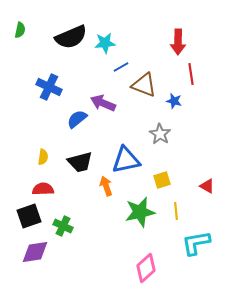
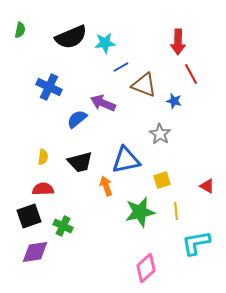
red line: rotated 20 degrees counterclockwise
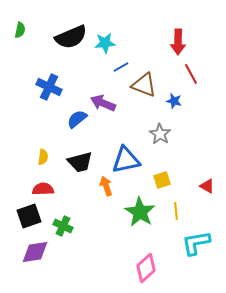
green star: rotated 28 degrees counterclockwise
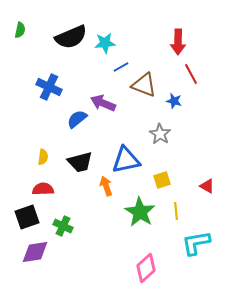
black square: moved 2 px left, 1 px down
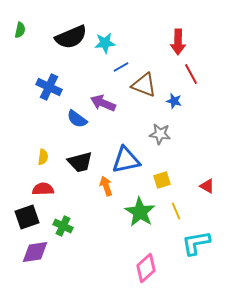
blue semicircle: rotated 105 degrees counterclockwise
gray star: rotated 25 degrees counterclockwise
yellow line: rotated 18 degrees counterclockwise
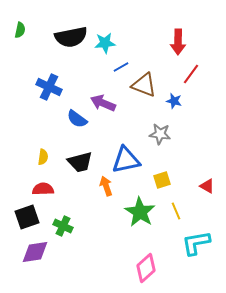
black semicircle: rotated 12 degrees clockwise
red line: rotated 65 degrees clockwise
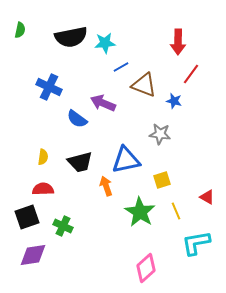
red triangle: moved 11 px down
purple diamond: moved 2 px left, 3 px down
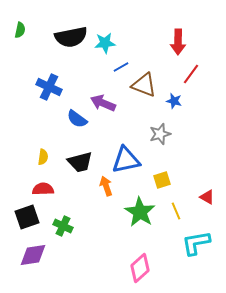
gray star: rotated 25 degrees counterclockwise
pink diamond: moved 6 px left
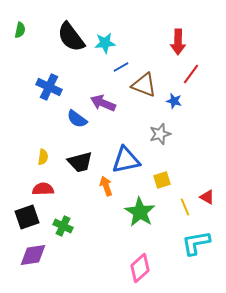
black semicircle: rotated 64 degrees clockwise
yellow line: moved 9 px right, 4 px up
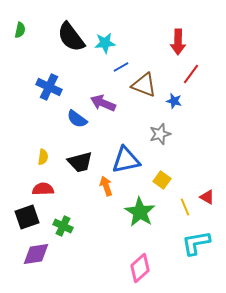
yellow square: rotated 36 degrees counterclockwise
purple diamond: moved 3 px right, 1 px up
